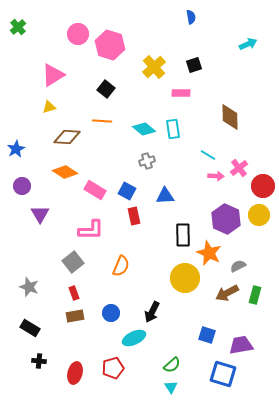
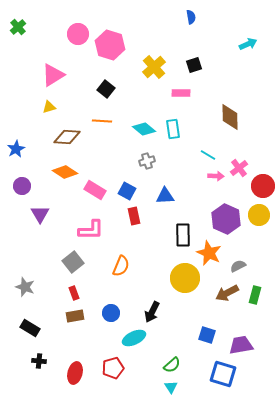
gray star at (29, 287): moved 4 px left
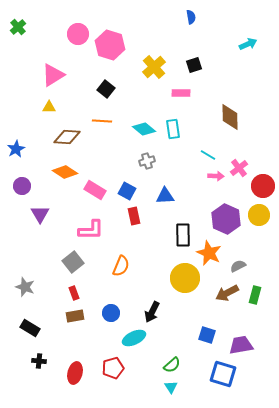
yellow triangle at (49, 107): rotated 16 degrees clockwise
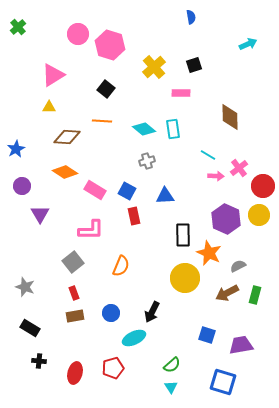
blue square at (223, 374): moved 8 px down
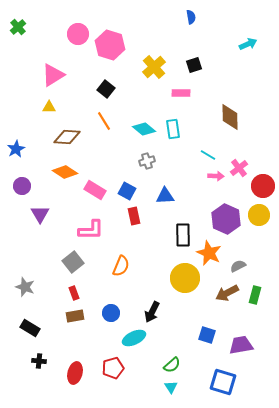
orange line at (102, 121): moved 2 px right; rotated 54 degrees clockwise
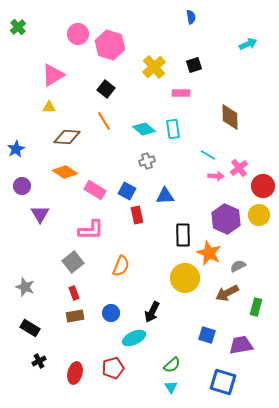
red rectangle at (134, 216): moved 3 px right, 1 px up
green rectangle at (255, 295): moved 1 px right, 12 px down
black cross at (39, 361): rotated 32 degrees counterclockwise
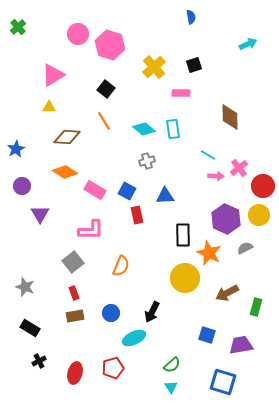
gray semicircle at (238, 266): moved 7 px right, 18 px up
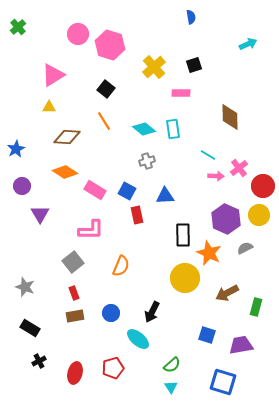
cyan ellipse at (134, 338): moved 4 px right, 1 px down; rotated 65 degrees clockwise
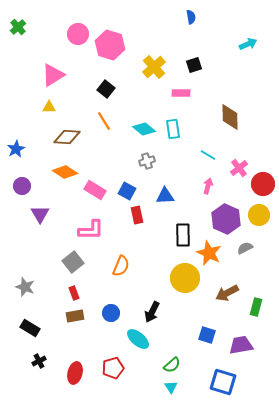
pink arrow at (216, 176): moved 8 px left, 10 px down; rotated 77 degrees counterclockwise
red circle at (263, 186): moved 2 px up
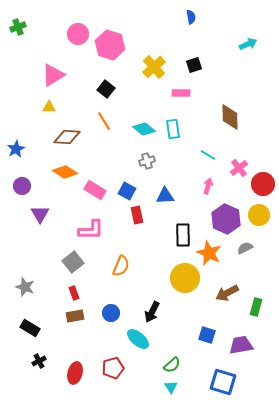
green cross at (18, 27): rotated 21 degrees clockwise
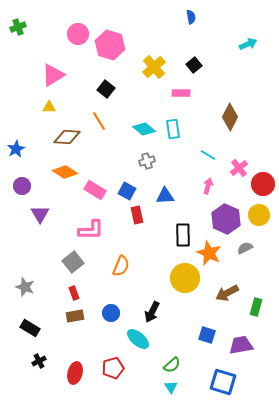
black square at (194, 65): rotated 21 degrees counterclockwise
brown diamond at (230, 117): rotated 28 degrees clockwise
orange line at (104, 121): moved 5 px left
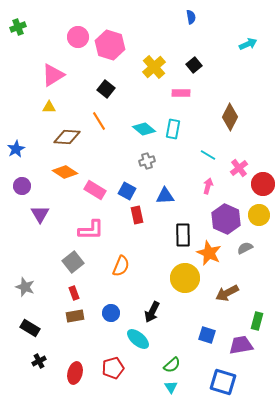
pink circle at (78, 34): moved 3 px down
cyan rectangle at (173, 129): rotated 18 degrees clockwise
green rectangle at (256, 307): moved 1 px right, 14 px down
